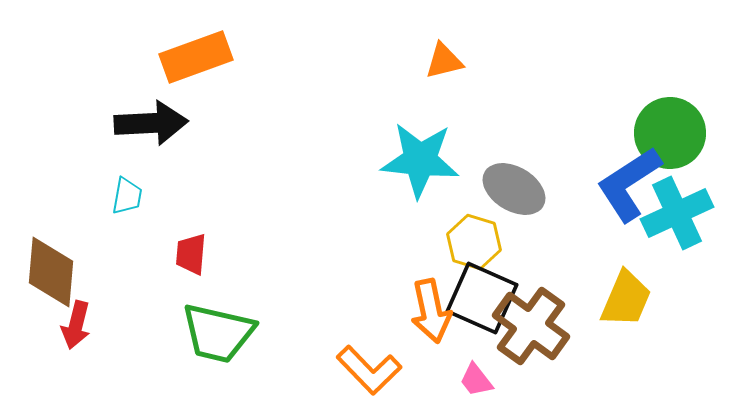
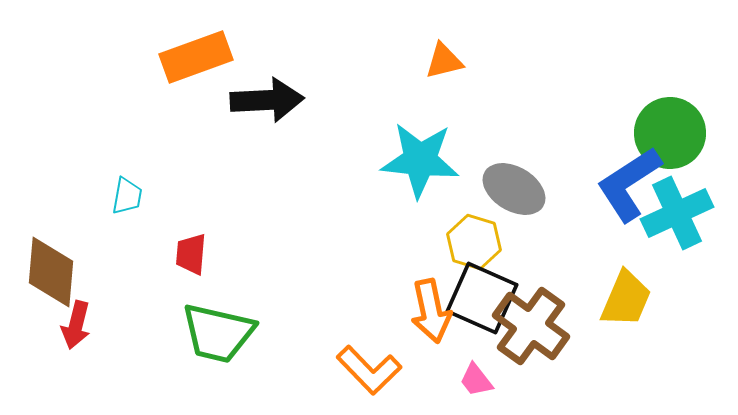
black arrow: moved 116 px right, 23 px up
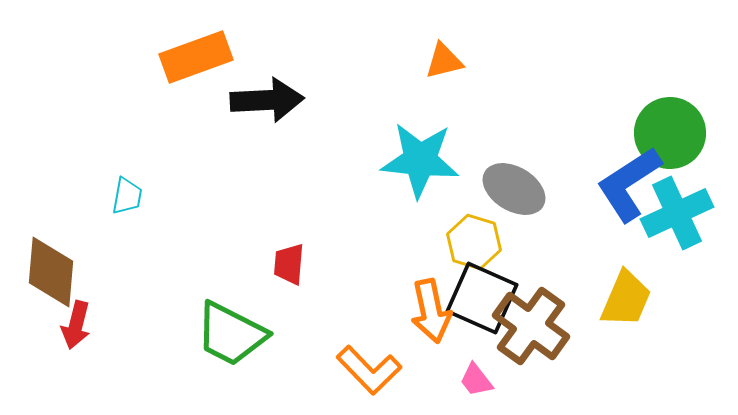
red trapezoid: moved 98 px right, 10 px down
green trapezoid: moved 13 px right, 1 px down; rotated 14 degrees clockwise
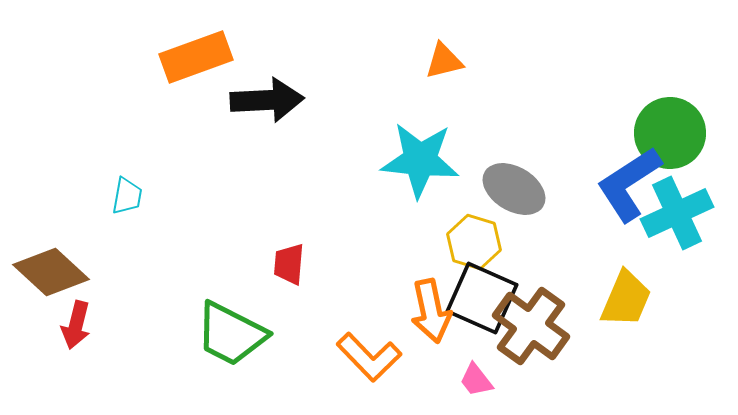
brown diamond: rotated 52 degrees counterclockwise
orange L-shape: moved 13 px up
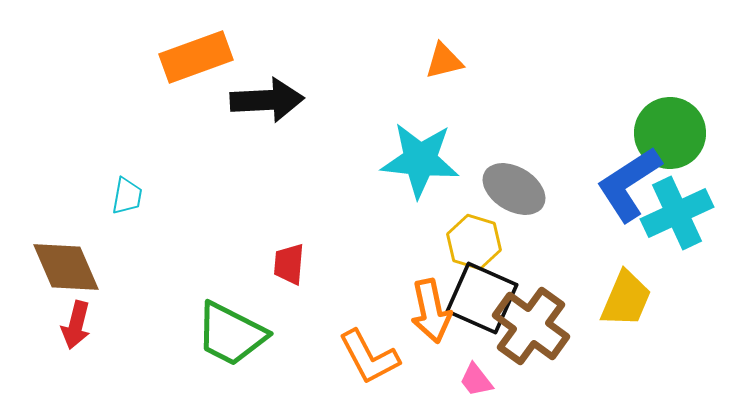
brown diamond: moved 15 px right, 5 px up; rotated 24 degrees clockwise
orange L-shape: rotated 16 degrees clockwise
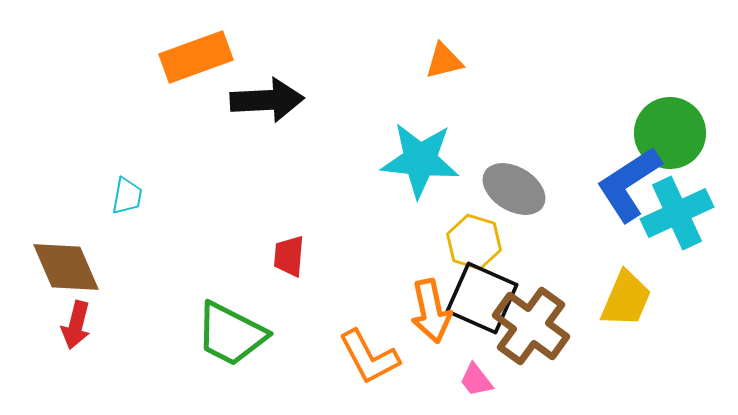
red trapezoid: moved 8 px up
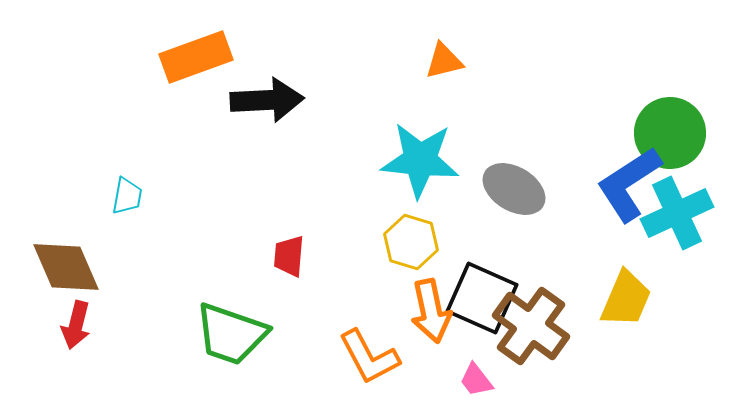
yellow hexagon: moved 63 px left
green trapezoid: rotated 8 degrees counterclockwise
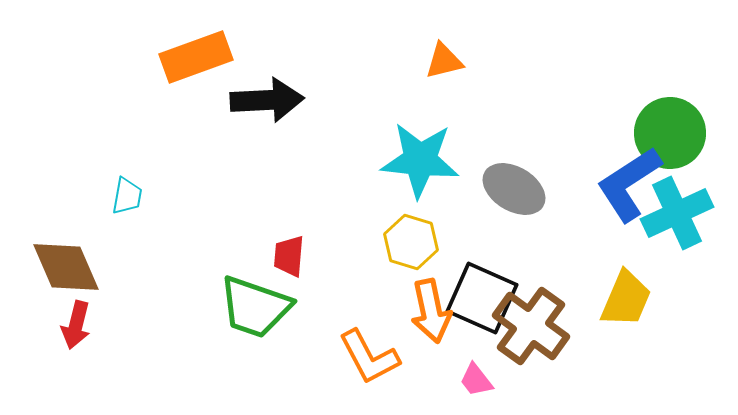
green trapezoid: moved 24 px right, 27 px up
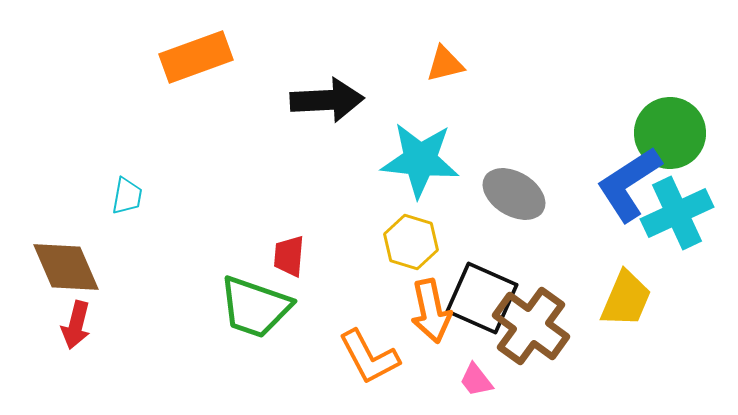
orange triangle: moved 1 px right, 3 px down
black arrow: moved 60 px right
gray ellipse: moved 5 px down
